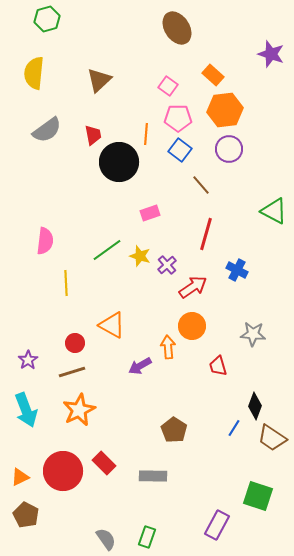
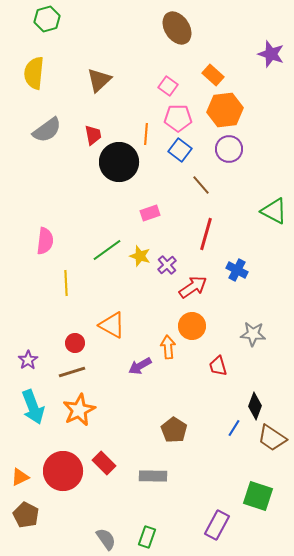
cyan arrow at (26, 410): moved 7 px right, 3 px up
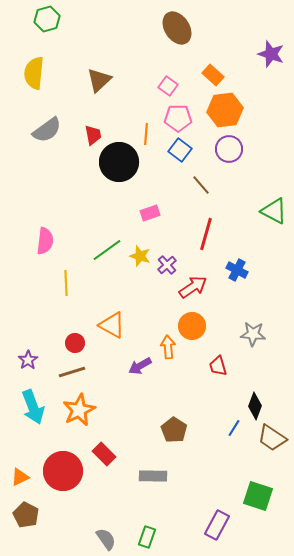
red rectangle at (104, 463): moved 9 px up
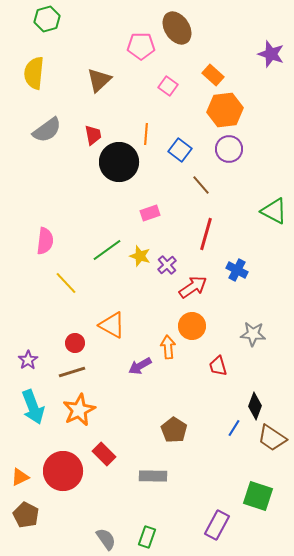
pink pentagon at (178, 118): moved 37 px left, 72 px up
yellow line at (66, 283): rotated 40 degrees counterclockwise
